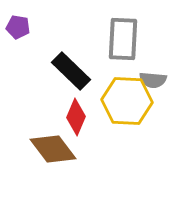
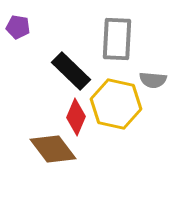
gray rectangle: moved 6 px left
yellow hexagon: moved 11 px left, 3 px down; rotated 9 degrees clockwise
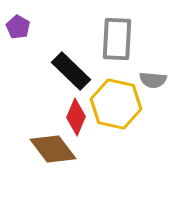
purple pentagon: rotated 20 degrees clockwise
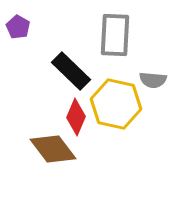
gray rectangle: moved 2 px left, 4 px up
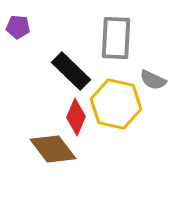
purple pentagon: rotated 25 degrees counterclockwise
gray rectangle: moved 1 px right, 3 px down
gray semicircle: rotated 20 degrees clockwise
